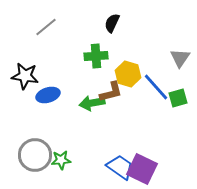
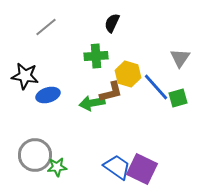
green star: moved 4 px left, 7 px down
blue trapezoid: moved 3 px left
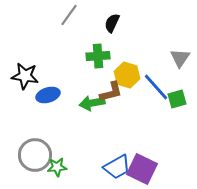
gray line: moved 23 px right, 12 px up; rotated 15 degrees counterclockwise
green cross: moved 2 px right
yellow hexagon: moved 1 px left, 1 px down
green square: moved 1 px left, 1 px down
blue trapezoid: rotated 116 degrees clockwise
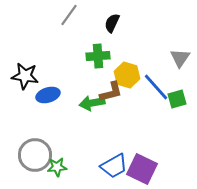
blue trapezoid: moved 3 px left, 1 px up
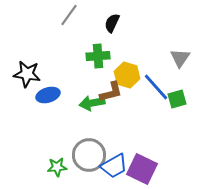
black star: moved 2 px right, 2 px up
gray circle: moved 54 px right
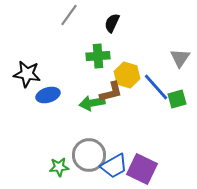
green star: moved 2 px right
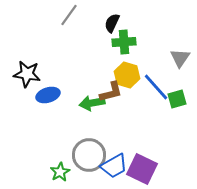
green cross: moved 26 px right, 14 px up
green star: moved 1 px right, 5 px down; rotated 24 degrees counterclockwise
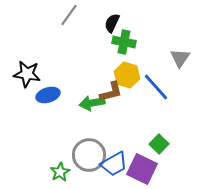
green cross: rotated 15 degrees clockwise
green square: moved 18 px left, 45 px down; rotated 30 degrees counterclockwise
blue trapezoid: moved 2 px up
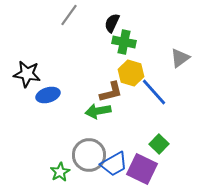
gray triangle: rotated 20 degrees clockwise
yellow hexagon: moved 4 px right, 2 px up
blue line: moved 2 px left, 5 px down
green arrow: moved 6 px right, 8 px down
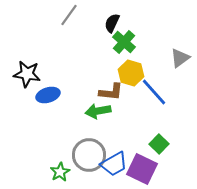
green cross: rotated 30 degrees clockwise
brown L-shape: rotated 20 degrees clockwise
